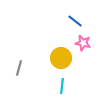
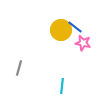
blue line: moved 6 px down
yellow circle: moved 28 px up
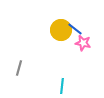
blue line: moved 2 px down
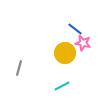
yellow circle: moved 4 px right, 23 px down
cyan line: rotated 56 degrees clockwise
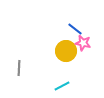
yellow circle: moved 1 px right, 2 px up
gray line: rotated 14 degrees counterclockwise
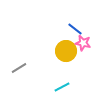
gray line: rotated 56 degrees clockwise
cyan line: moved 1 px down
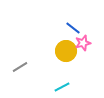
blue line: moved 2 px left, 1 px up
pink star: rotated 28 degrees counterclockwise
gray line: moved 1 px right, 1 px up
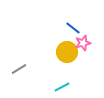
yellow circle: moved 1 px right, 1 px down
gray line: moved 1 px left, 2 px down
